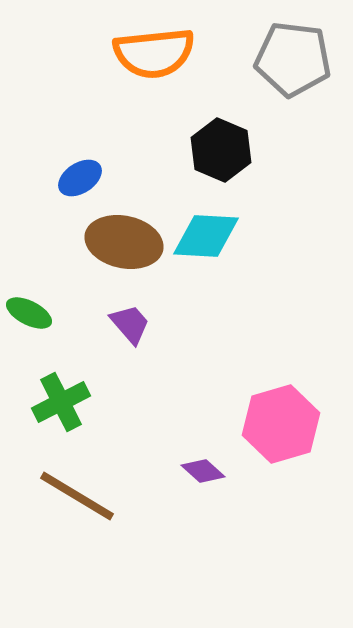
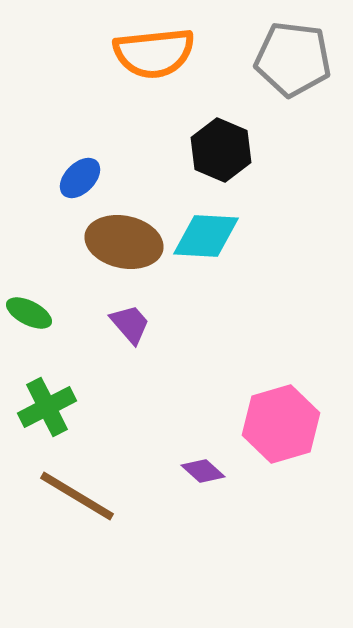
blue ellipse: rotated 12 degrees counterclockwise
green cross: moved 14 px left, 5 px down
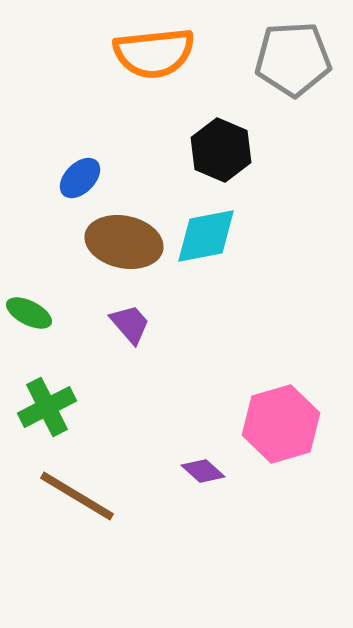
gray pentagon: rotated 10 degrees counterclockwise
cyan diamond: rotated 14 degrees counterclockwise
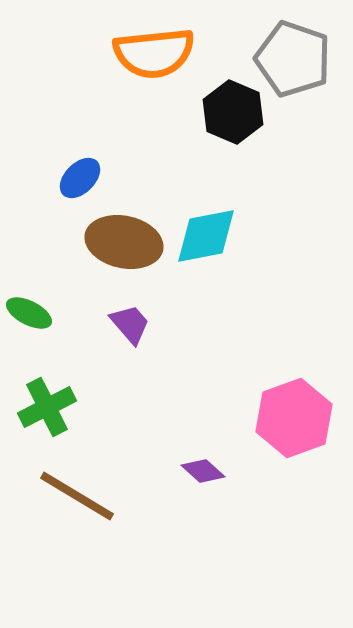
gray pentagon: rotated 22 degrees clockwise
black hexagon: moved 12 px right, 38 px up
pink hexagon: moved 13 px right, 6 px up; rotated 4 degrees counterclockwise
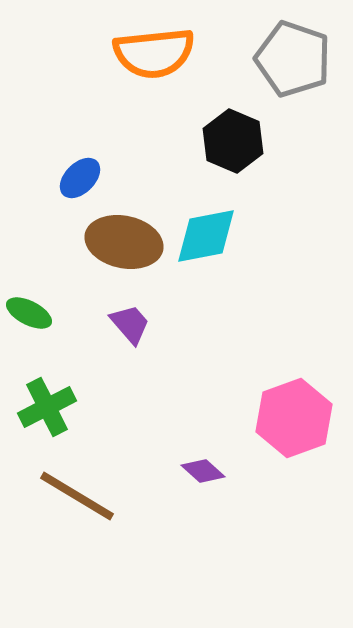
black hexagon: moved 29 px down
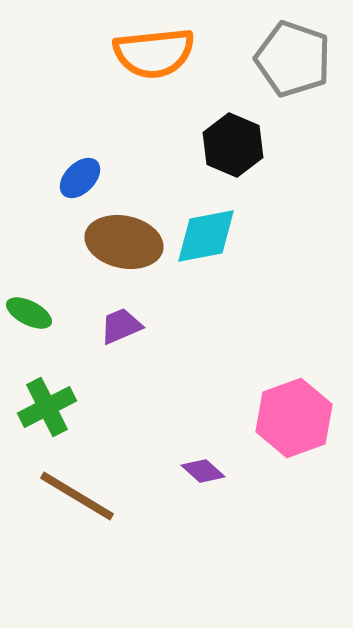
black hexagon: moved 4 px down
purple trapezoid: moved 9 px left, 2 px down; rotated 72 degrees counterclockwise
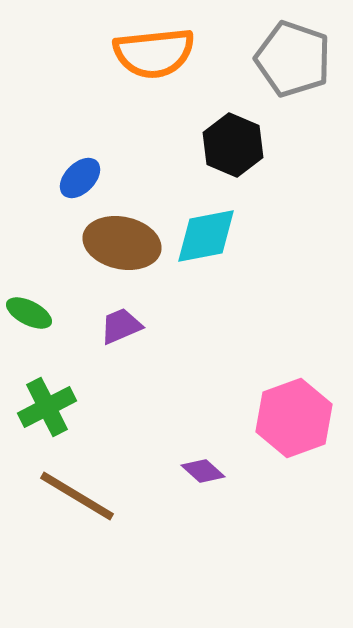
brown ellipse: moved 2 px left, 1 px down
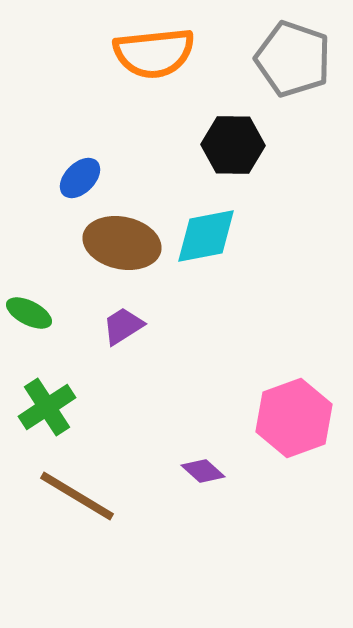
black hexagon: rotated 22 degrees counterclockwise
purple trapezoid: moved 2 px right; rotated 9 degrees counterclockwise
green cross: rotated 6 degrees counterclockwise
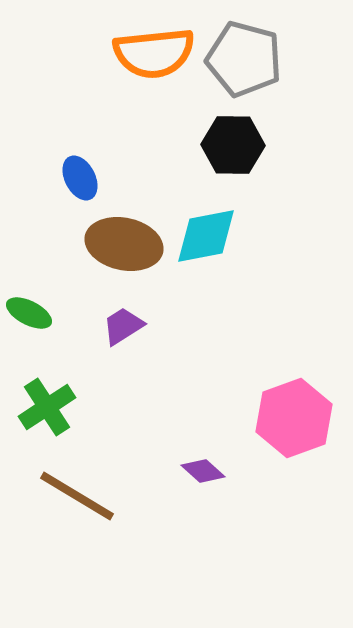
gray pentagon: moved 49 px left; rotated 4 degrees counterclockwise
blue ellipse: rotated 72 degrees counterclockwise
brown ellipse: moved 2 px right, 1 px down
